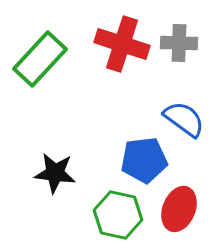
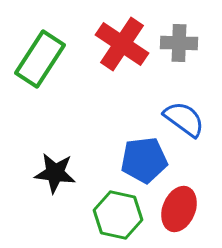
red cross: rotated 16 degrees clockwise
green rectangle: rotated 10 degrees counterclockwise
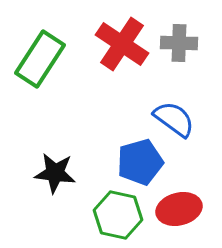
blue semicircle: moved 10 px left
blue pentagon: moved 4 px left, 2 px down; rotated 9 degrees counterclockwise
red ellipse: rotated 54 degrees clockwise
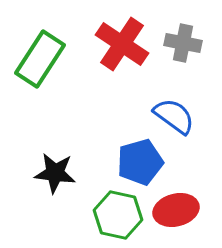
gray cross: moved 4 px right; rotated 9 degrees clockwise
blue semicircle: moved 3 px up
red ellipse: moved 3 px left, 1 px down
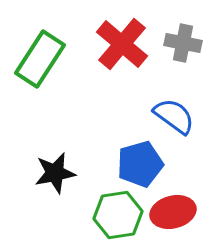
red cross: rotated 6 degrees clockwise
blue pentagon: moved 2 px down
black star: rotated 18 degrees counterclockwise
red ellipse: moved 3 px left, 2 px down
green hexagon: rotated 21 degrees counterclockwise
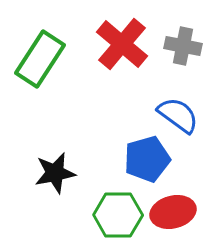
gray cross: moved 3 px down
blue semicircle: moved 4 px right, 1 px up
blue pentagon: moved 7 px right, 5 px up
green hexagon: rotated 9 degrees clockwise
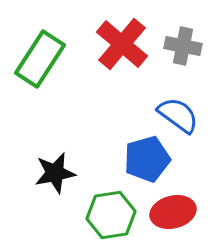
green hexagon: moved 7 px left; rotated 9 degrees counterclockwise
